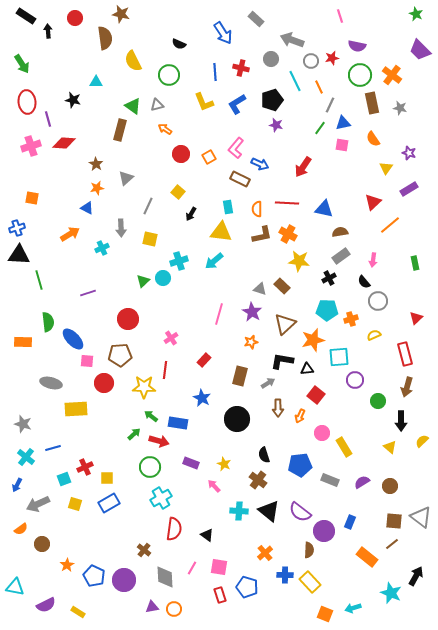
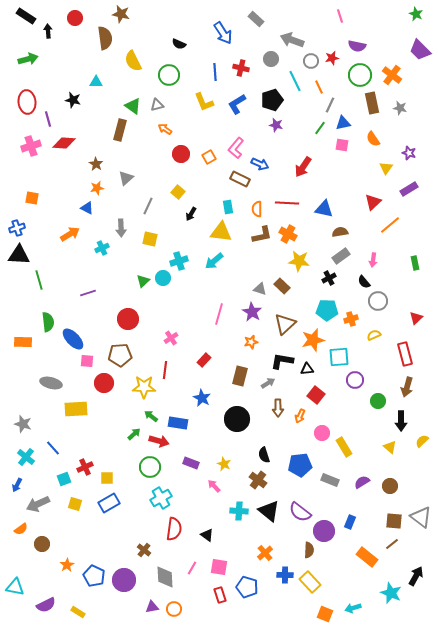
green arrow at (22, 64): moved 6 px right, 5 px up; rotated 72 degrees counterclockwise
blue line at (53, 448): rotated 63 degrees clockwise
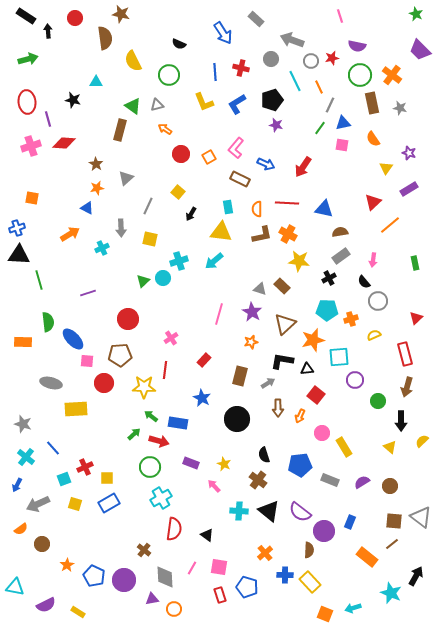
blue arrow at (260, 164): moved 6 px right
purple triangle at (152, 607): moved 8 px up
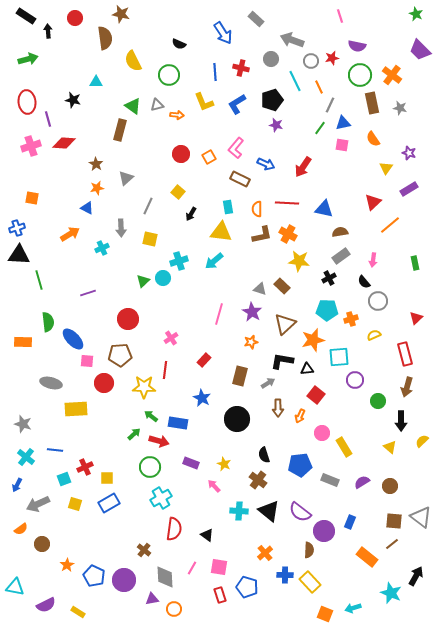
orange arrow at (165, 129): moved 12 px right, 14 px up; rotated 152 degrees clockwise
blue line at (53, 448): moved 2 px right, 2 px down; rotated 42 degrees counterclockwise
